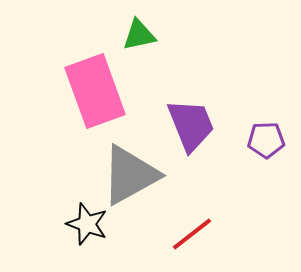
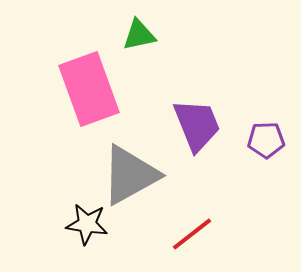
pink rectangle: moved 6 px left, 2 px up
purple trapezoid: moved 6 px right
black star: rotated 12 degrees counterclockwise
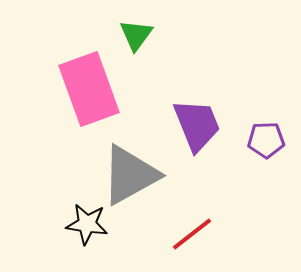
green triangle: moved 3 px left; rotated 42 degrees counterclockwise
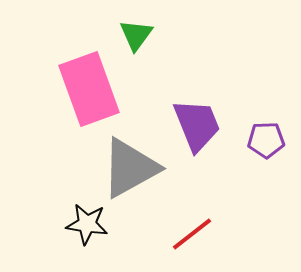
gray triangle: moved 7 px up
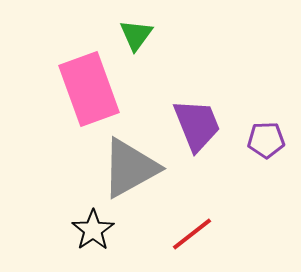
black star: moved 6 px right, 6 px down; rotated 30 degrees clockwise
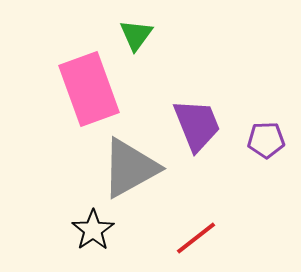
red line: moved 4 px right, 4 px down
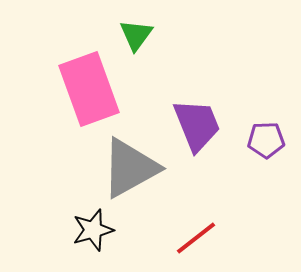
black star: rotated 18 degrees clockwise
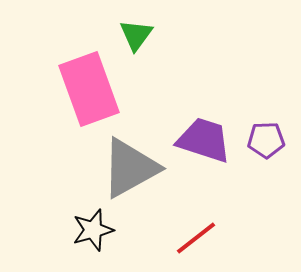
purple trapezoid: moved 7 px right, 15 px down; rotated 50 degrees counterclockwise
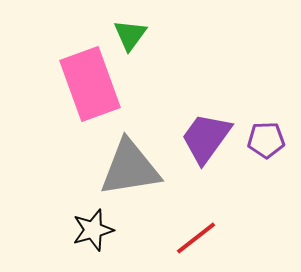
green triangle: moved 6 px left
pink rectangle: moved 1 px right, 5 px up
purple trapezoid: moved 2 px right, 2 px up; rotated 72 degrees counterclockwise
gray triangle: rotated 20 degrees clockwise
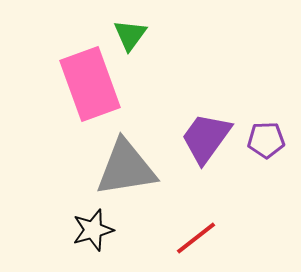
gray triangle: moved 4 px left
